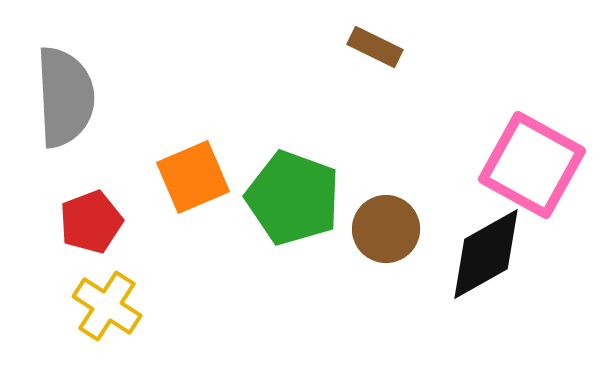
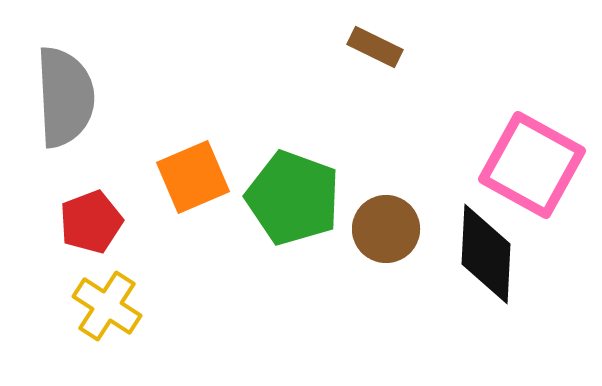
black diamond: rotated 58 degrees counterclockwise
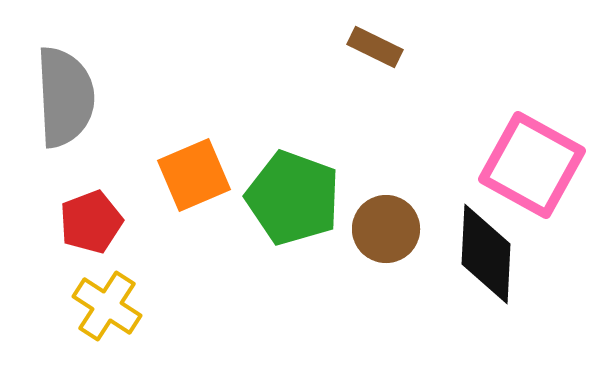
orange square: moved 1 px right, 2 px up
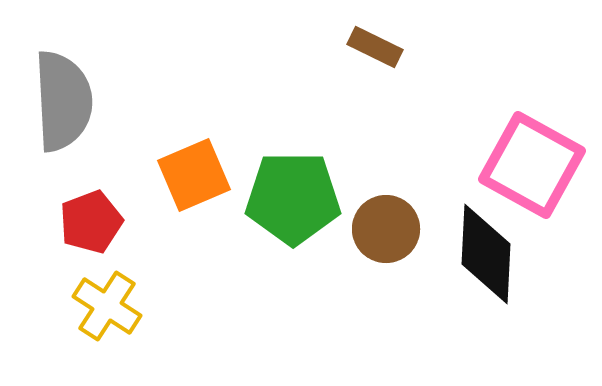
gray semicircle: moved 2 px left, 4 px down
green pentagon: rotated 20 degrees counterclockwise
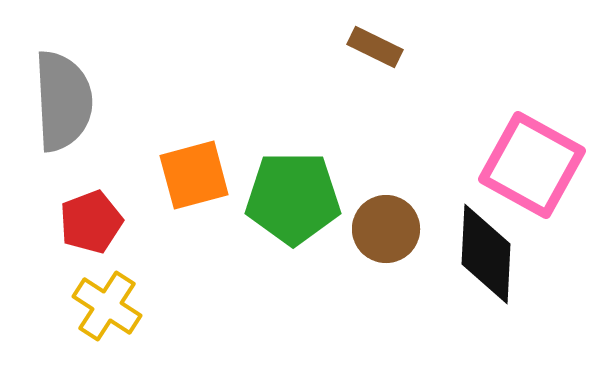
orange square: rotated 8 degrees clockwise
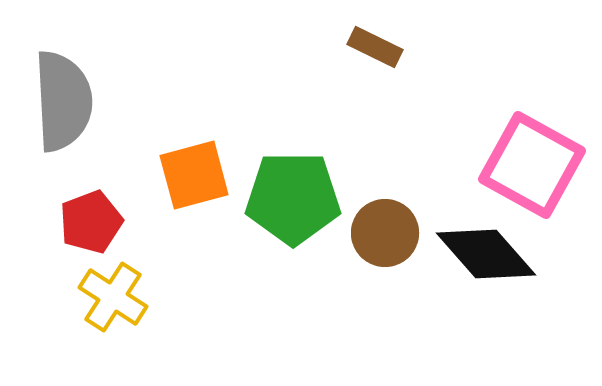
brown circle: moved 1 px left, 4 px down
black diamond: rotated 44 degrees counterclockwise
yellow cross: moved 6 px right, 9 px up
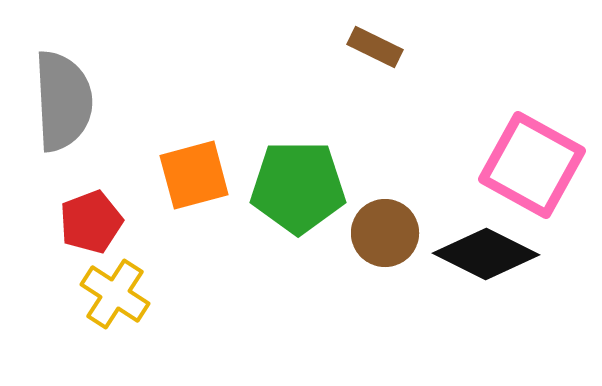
green pentagon: moved 5 px right, 11 px up
black diamond: rotated 22 degrees counterclockwise
yellow cross: moved 2 px right, 3 px up
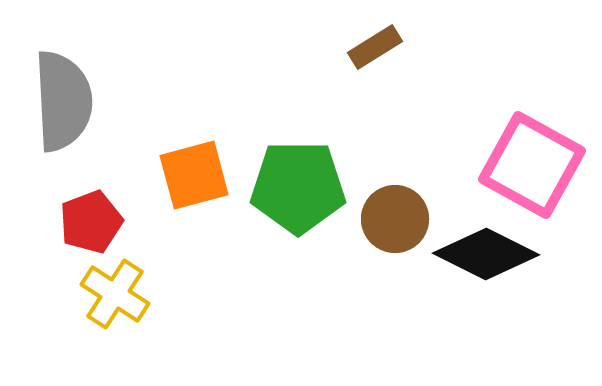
brown rectangle: rotated 58 degrees counterclockwise
brown circle: moved 10 px right, 14 px up
